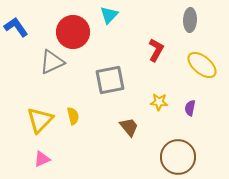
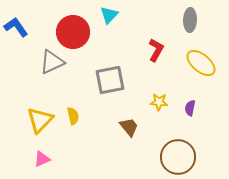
yellow ellipse: moved 1 px left, 2 px up
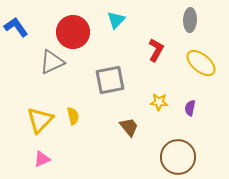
cyan triangle: moved 7 px right, 5 px down
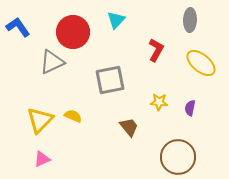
blue L-shape: moved 2 px right
yellow semicircle: rotated 54 degrees counterclockwise
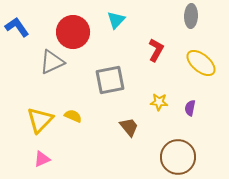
gray ellipse: moved 1 px right, 4 px up
blue L-shape: moved 1 px left
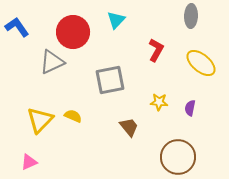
pink triangle: moved 13 px left, 3 px down
